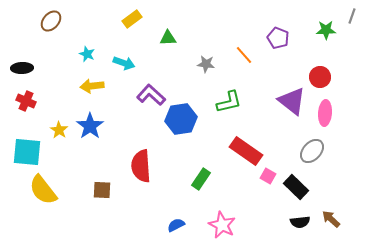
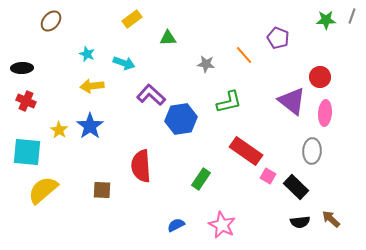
green star: moved 10 px up
gray ellipse: rotated 40 degrees counterclockwise
yellow semicircle: rotated 88 degrees clockwise
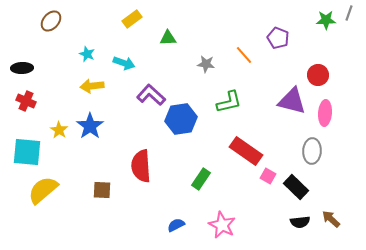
gray line: moved 3 px left, 3 px up
red circle: moved 2 px left, 2 px up
purple triangle: rotated 24 degrees counterclockwise
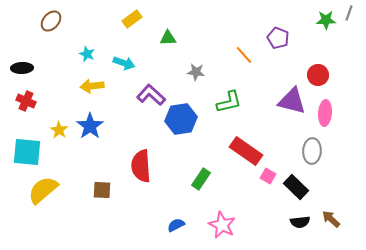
gray star: moved 10 px left, 8 px down
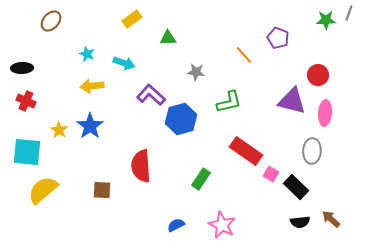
blue hexagon: rotated 8 degrees counterclockwise
pink square: moved 3 px right, 2 px up
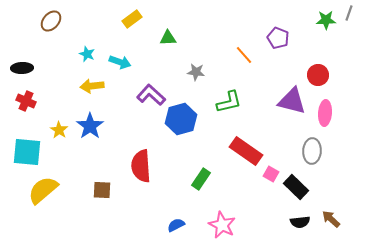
cyan arrow: moved 4 px left, 1 px up
